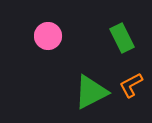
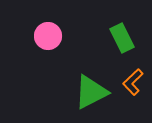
orange L-shape: moved 2 px right, 3 px up; rotated 16 degrees counterclockwise
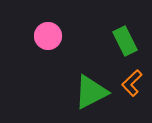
green rectangle: moved 3 px right, 3 px down
orange L-shape: moved 1 px left, 1 px down
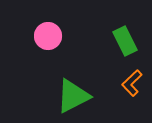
green triangle: moved 18 px left, 4 px down
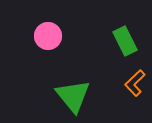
orange L-shape: moved 3 px right
green triangle: rotated 42 degrees counterclockwise
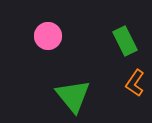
orange L-shape: rotated 12 degrees counterclockwise
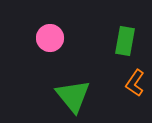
pink circle: moved 2 px right, 2 px down
green rectangle: rotated 36 degrees clockwise
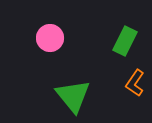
green rectangle: rotated 16 degrees clockwise
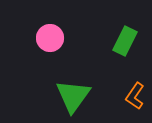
orange L-shape: moved 13 px down
green triangle: rotated 15 degrees clockwise
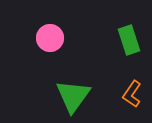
green rectangle: moved 4 px right, 1 px up; rotated 44 degrees counterclockwise
orange L-shape: moved 3 px left, 2 px up
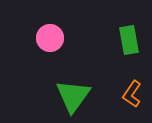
green rectangle: rotated 8 degrees clockwise
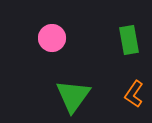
pink circle: moved 2 px right
orange L-shape: moved 2 px right
